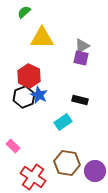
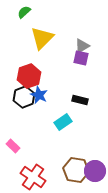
yellow triangle: rotated 45 degrees counterclockwise
red hexagon: rotated 15 degrees clockwise
brown hexagon: moved 9 px right, 7 px down
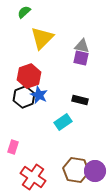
gray triangle: rotated 42 degrees clockwise
pink rectangle: moved 1 px down; rotated 64 degrees clockwise
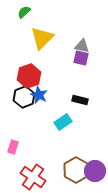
brown hexagon: rotated 20 degrees clockwise
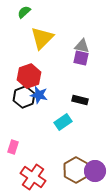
blue star: rotated 12 degrees counterclockwise
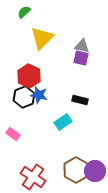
red hexagon: rotated 15 degrees counterclockwise
pink rectangle: moved 13 px up; rotated 72 degrees counterclockwise
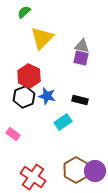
blue star: moved 8 px right, 1 px down
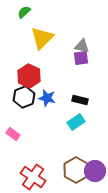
purple square: rotated 21 degrees counterclockwise
blue star: moved 2 px down
cyan rectangle: moved 13 px right
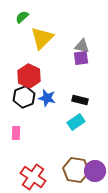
green semicircle: moved 2 px left, 5 px down
pink rectangle: moved 3 px right, 1 px up; rotated 56 degrees clockwise
brown hexagon: rotated 20 degrees counterclockwise
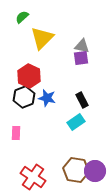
black rectangle: moved 2 px right; rotated 49 degrees clockwise
